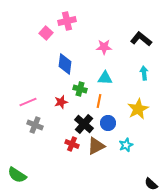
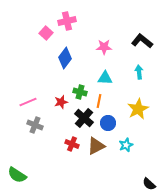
black L-shape: moved 1 px right, 2 px down
blue diamond: moved 6 px up; rotated 30 degrees clockwise
cyan arrow: moved 5 px left, 1 px up
green cross: moved 3 px down
black cross: moved 6 px up
black semicircle: moved 2 px left
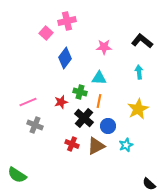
cyan triangle: moved 6 px left
blue circle: moved 3 px down
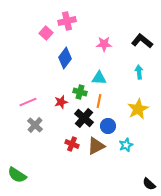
pink star: moved 3 px up
gray cross: rotated 21 degrees clockwise
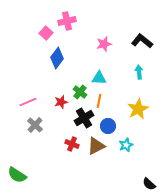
pink star: rotated 14 degrees counterclockwise
blue diamond: moved 8 px left
green cross: rotated 24 degrees clockwise
black cross: rotated 18 degrees clockwise
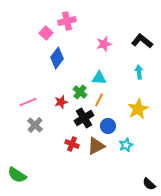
orange line: moved 1 px up; rotated 16 degrees clockwise
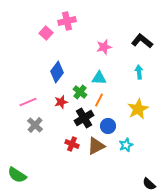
pink star: moved 3 px down
blue diamond: moved 14 px down
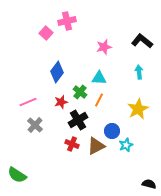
black cross: moved 6 px left, 2 px down
blue circle: moved 4 px right, 5 px down
black semicircle: rotated 152 degrees clockwise
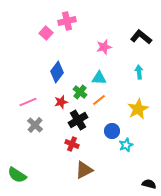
black L-shape: moved 1 px left, 4 px up
orange line: rotated 24 degrees clockwise
brown triangle: moved 12 px left, 24 px down
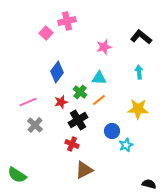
yellow star: rotated 30 degrees clockwise
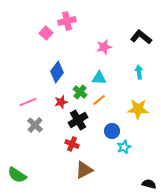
cyan star: moved 2 px left, 2 px down
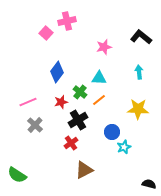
blue circle: moved 1 px down
red cross: moved 1 px left, 1 px up; rotated 32 degrees clockwise
